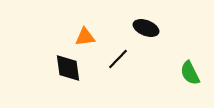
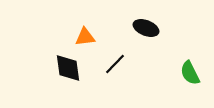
black line: moved 3 px left, 5 px down
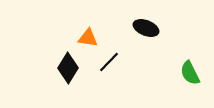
orange triangle: moved 3 px right, 1 px down; rotated 15 degrees clockwise
black line: moved 6 px left, 2 px up
black diamond: rotated 40 degrees clockwise
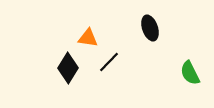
black ellipse: moved 4 px right; rotated 50 degrees clockwise
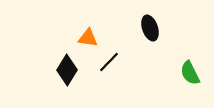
black diamond: moved 1 px left, 2 px down
